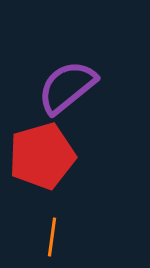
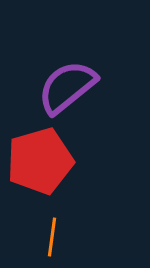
red pentagon: moved 2 px left, 5 px down
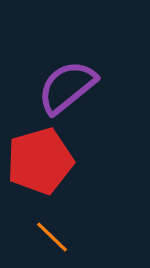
orange line: rotated 54 degrees counterclockwise
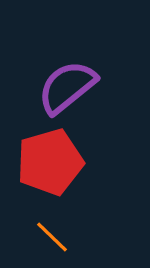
red pentagon: moved 10 px right, 1 px down
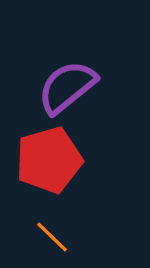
red pentagon: moved 1 px left, 2 px up
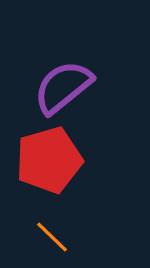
purple semicircle: moved 4 px left
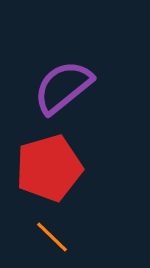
red pentagon: moved 8 px down
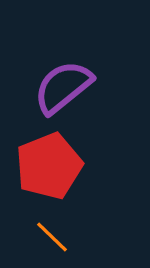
red pentagon: moved 2 px up; rotated 6 degrees counterclockwise
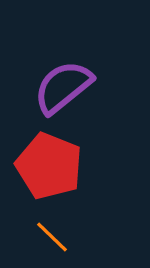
red pentagon: rotated 28 degrees counterclockwise
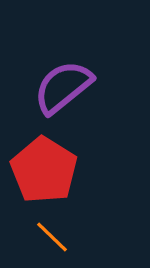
red pentagon: moved 5 px left, 4 px down; rotated 10 degrees clockwise
